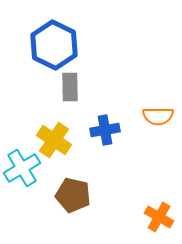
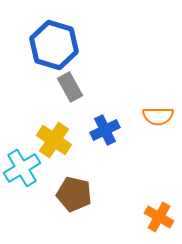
blue hexagon: rotated 9 degrees counterclockwise
gray rectangle: rotated 28 degrees counterclockwise
blue cross: rotated 16 degrees counterclockwise
brown pentagon: moved 1 px right, 1 px up
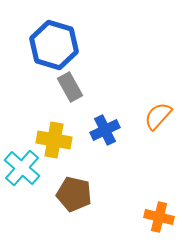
orange semicircle: rotated 132 degrees clockwise
yellow cross: rotated 24 degrees counterclockwise
cyan cross: rotated 18 degrees counterclockwise
orange cross: rotated 16 degrees counterclockwise
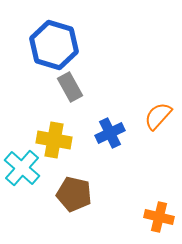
blue cross: moved 5 px right, 3 px down
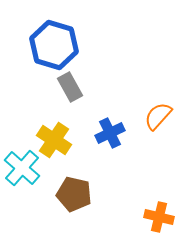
yellow cross: rotated 24 degrees clockwise
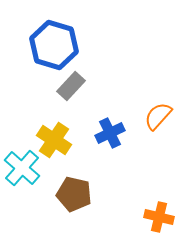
gray rectangle: moved 1 px right, 1 px up; rotated 72 degrees clockwise
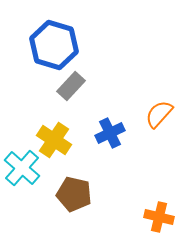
orange semicircle: moved 1 px right, 2 px up
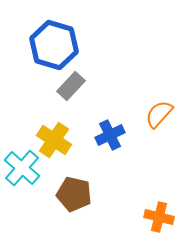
blue cross: moved 2 px down
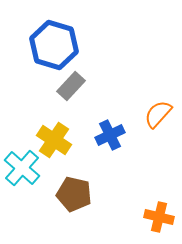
orange semicircle: moved 1 px left
